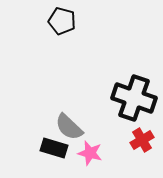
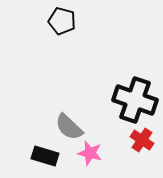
black cross: moved 1 px right, 2 px down
red cross: rotated 25 degrees counterclockwise
black rectangle: moved 9 px left, 8 px down
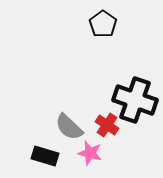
black pentagon: moved 41 px right, 3 px down; rotated 20 degrees clockwise
red cross: moved 35 px left, 15 px up
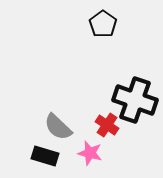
gray semicircle: moved 11 px left
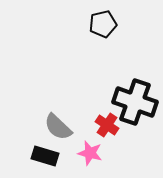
black pentagon: rotated 24 degrees clockwise
black cross: moved 2 px down
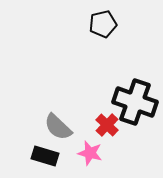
red cross: rotated 10 degrees clockwise
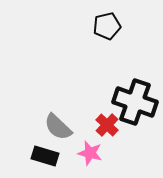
black pentagon: moved 4 px right, 2 px down
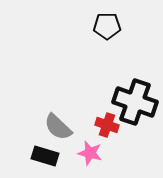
black pentagon: rotated 12 degrees clockwise
red cross: rotated 25 degrees counterclockwise
